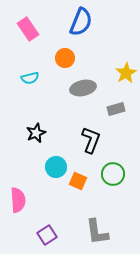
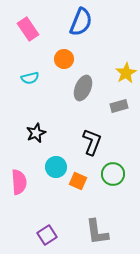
orange circle: moved 1 px left, 1 px down
gray ellipse: rotated 55 degrees counterclockwise
gray rectangle: moved 3 px right, 3 px up
black L-shape: moved 1 px right, 2 px down
pink semicircle: moved 1 px right, 18 px up
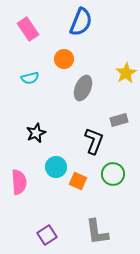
gray rectangle: moved 14 px down
black L-shape: moved 2 px right, 1 px up
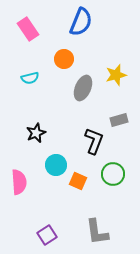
yellow star: moved 10 px left, 2 px down; rotated 15 degrees clockwise
cyan circle: moved 2 px up
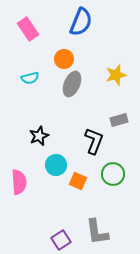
gray ellipse: moved 11 px left, 4 px up
black star: moved 3 px right, 3 px down
purple square: moved 14 px right, 5 px down
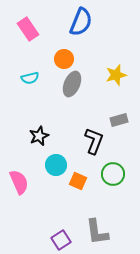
pink semicircle: rotated 20 degrees counterclockwise
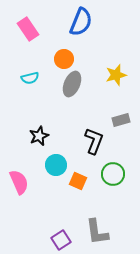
gray rectangle: moved 2 px right
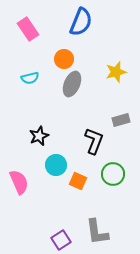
yellow star: moved 3 px up
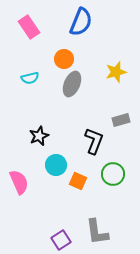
pink rectangle: moved 1 px right, 2 px up
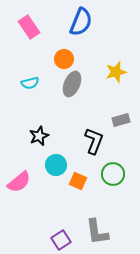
cyan semicircle: moved 5 px down
pink semicircle: rotated 75 degrees clockwise
